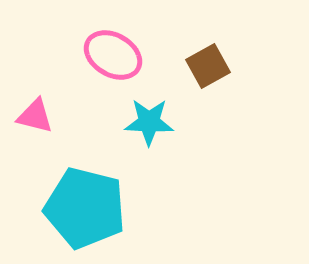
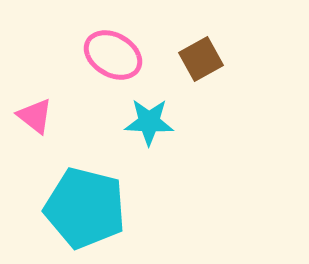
brown square: moved 7 px left, 7 px up
pink triangle: rotated 24 degrees clockwise
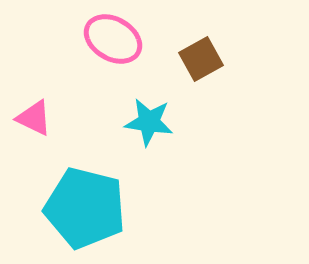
pink ellipse: moved 16 px up
pink triangle: moved 1 px left, 2 px down; rotated 12 degrees counterclockwise
cyan star: rotated 6 degrees clockwise
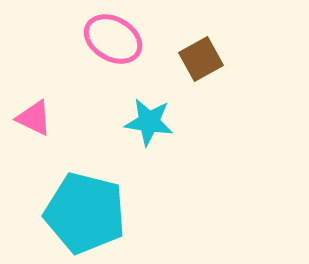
cyan pentagon: moved 5 px down
